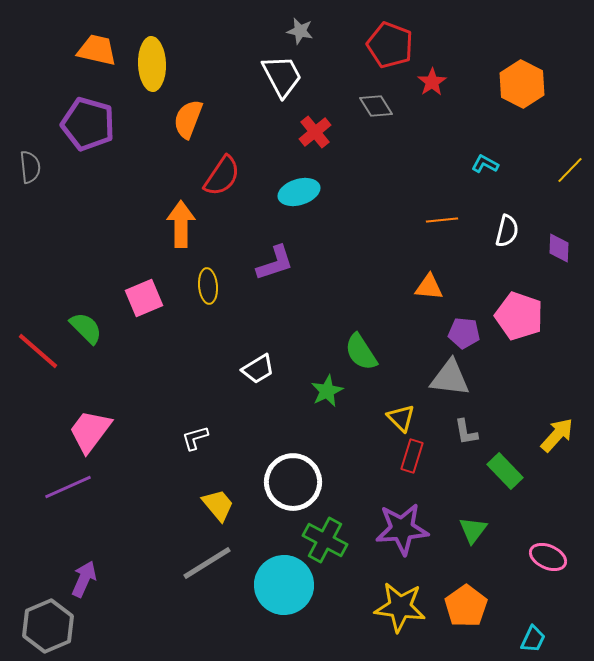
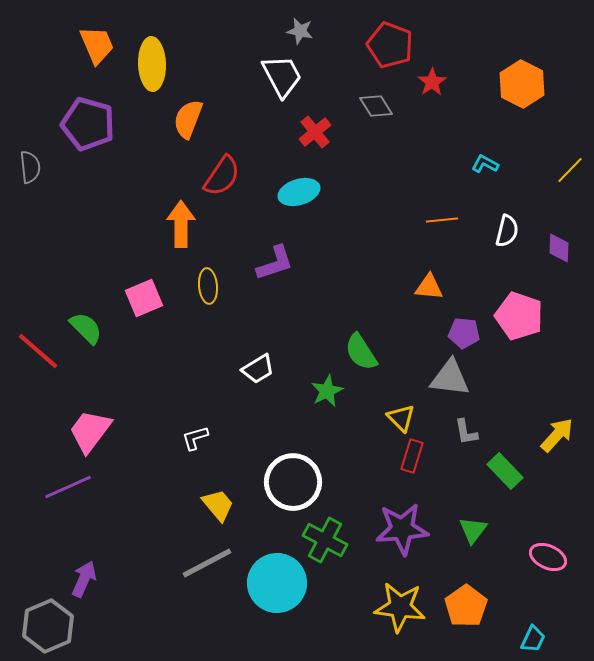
orange trapezoid at (97, 50): moved 5 px up; rotated 54 degrees clockwise
gray line at (207, 563): rotated 4 degrees clockwise
cyan circle at (284, 585): moved 7 px left, 2 px up
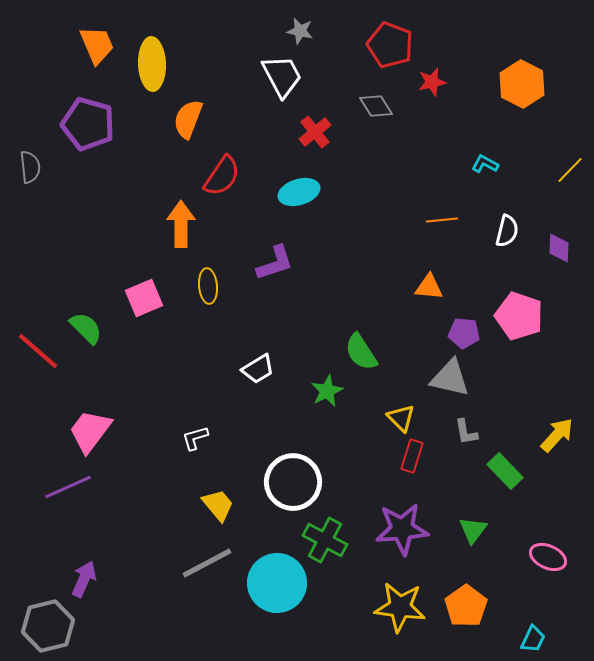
red star at (432, 82): rotated 20 degrees clockwise
gray triangle at (450, 378): rotated 6 degrees clockwise
gray hexagon at (48, 626): rotated 9 degrees clockwise
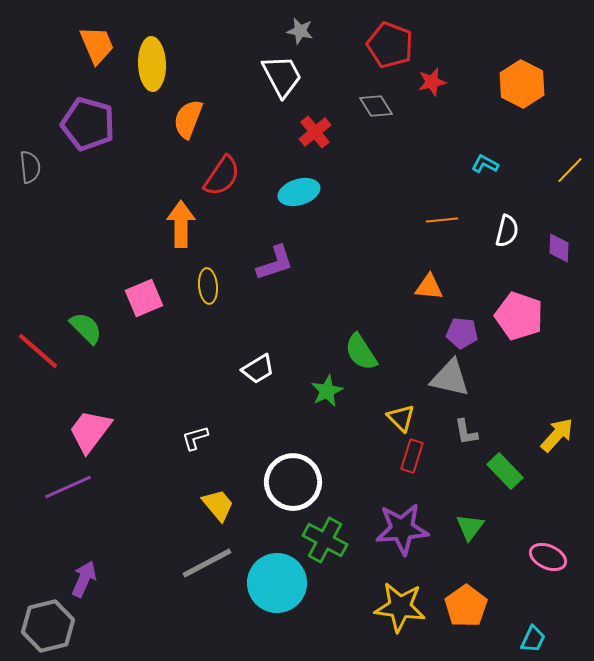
purple pentagon at (464, 333): moved 2 px left
green triangle at (473, 530): moved 3 px left, 3 px up
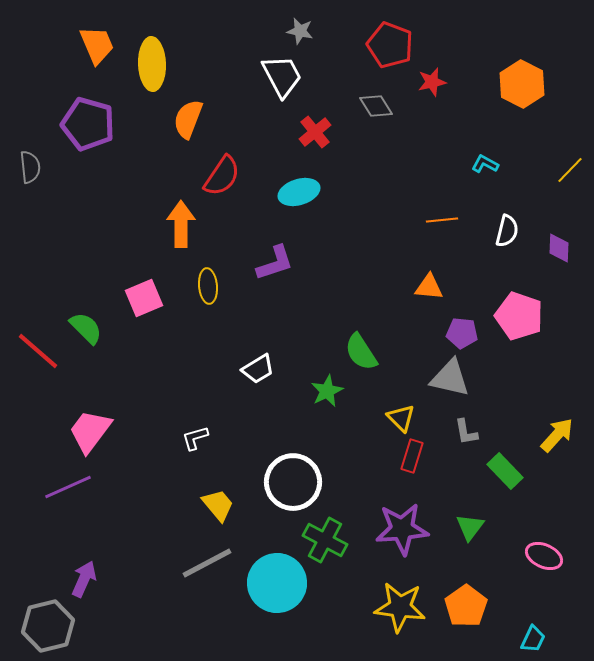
pink ellipse at (548, 557): moved 4 px left, 1 px up
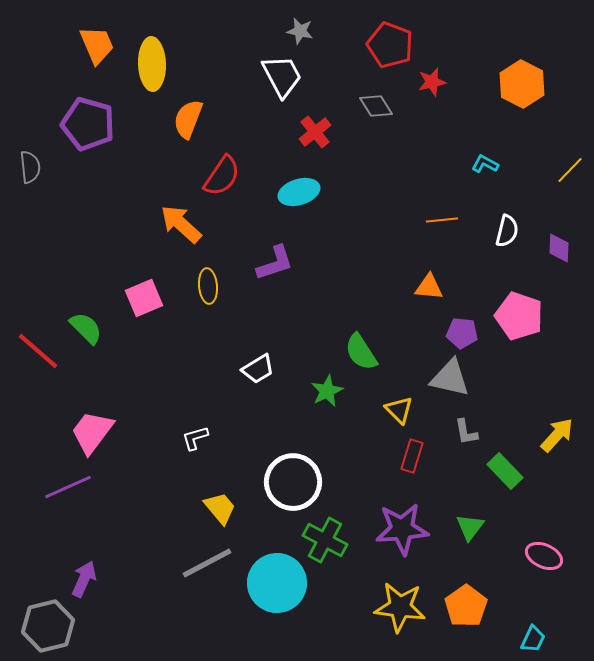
orange arrow at (181, 224): rotated 48 degrees counterclockwise
yellow triangle at (401, 418): moved 2 px left, 8 px up
pink trapezoid at (90, 431): moved 2 px right, 1 px down
yellow trapezoid at (218, 505): moved 2 px right, 3 px down
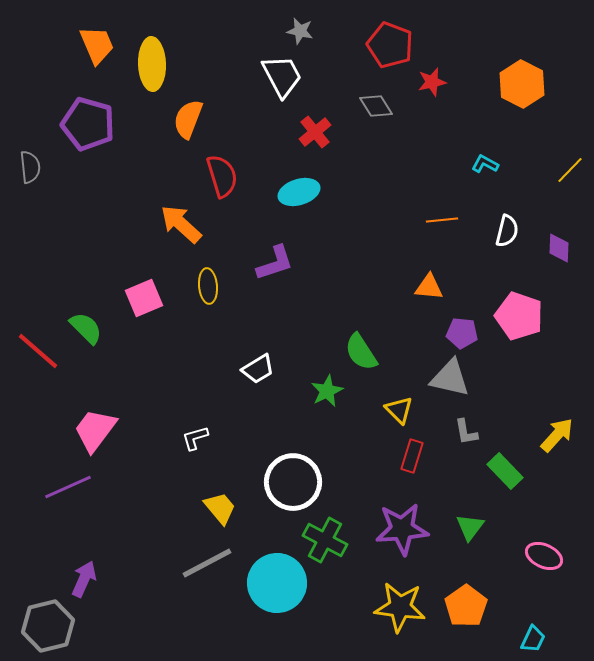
red semicircle at (222, 176): rotated 51 degrees counterclockwise
pink trapezoid at (92, 432): moved 3 px right, 2 px up
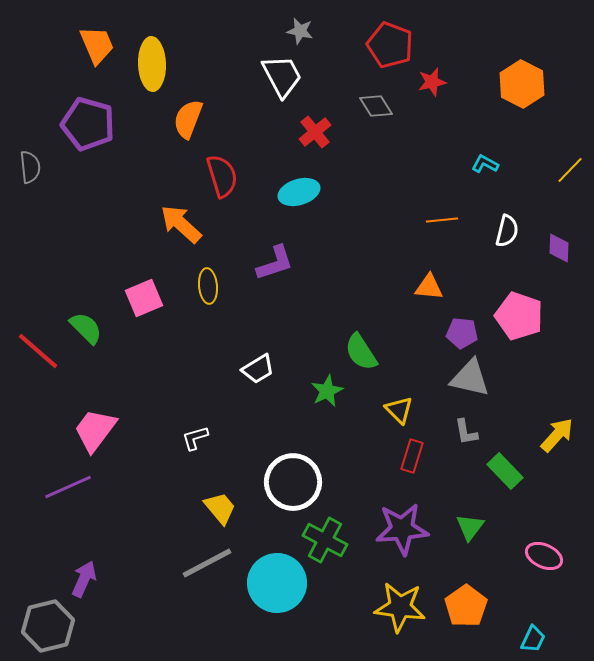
gray triangle at (450, 378): moved 20 px right
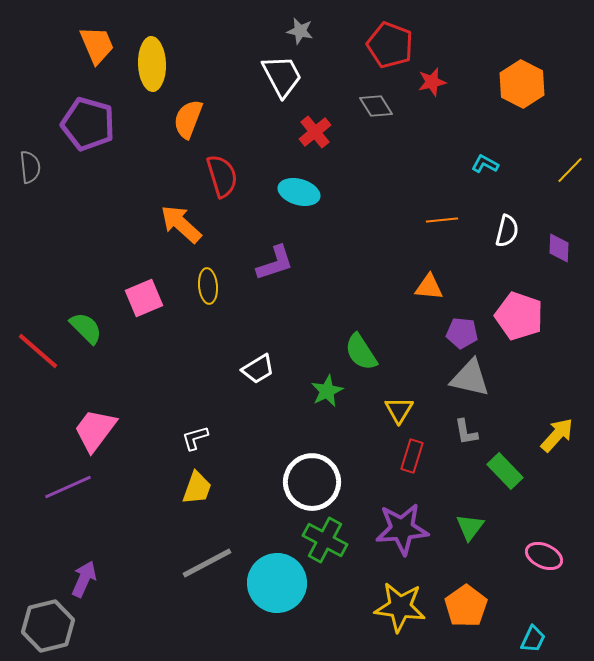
cyan ellipse at (299, 192): rotated 33 degrees clockwise
yellow triangle at (399, 410): rotated 16 degrees clockwise
white circle at (293, 482): moved 19 px right
yellow trapezoid at (220, 508): moved 23 px left, 20 px up; rotated 60 degrees clockwise
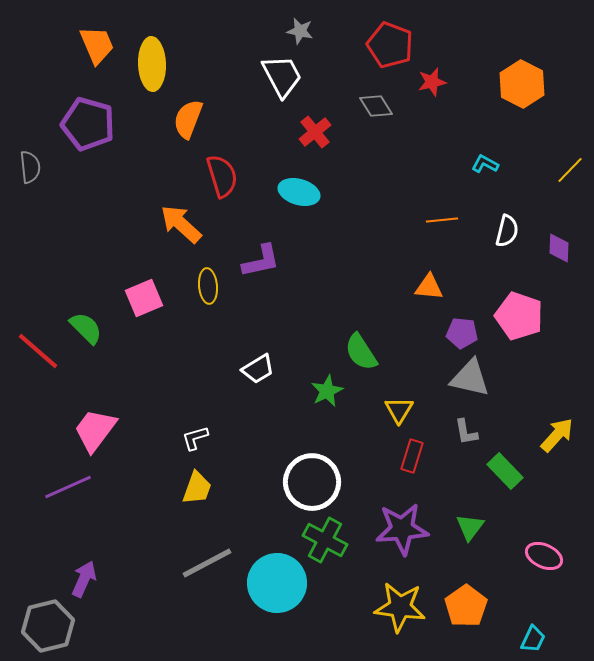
purple L-shape at (275, 263): moved 14 px left, 2 px up; rotated 6 degrees clockwise
